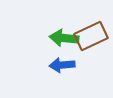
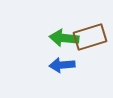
brown rectangle: moved 1 px left, 1 px down; rotated 8 degrees clockwise
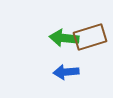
blue arrow: moved 4 px right, 7 px down
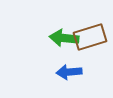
blue arrow: moved 3 px right
